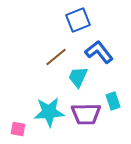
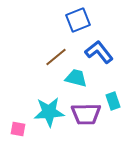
cyan trapezoid: moved 2 px left, 1 px down; rotated 80 degrees clockwise
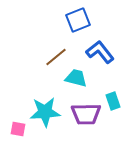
blue L-shape: moved 1 px right
cyan star: moved 4 px left
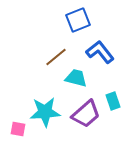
purple trapezoid: rotated 40 degrees counterclockwise
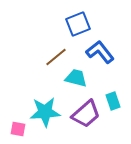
blue square: moved 4 px down
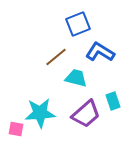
blue L-shape: rotated 20 degrees counterclockwise
cyan star: moved 5 px left, 1 px down
pink square: moved 2 px left
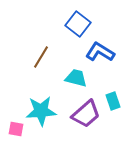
blue square: rotated 30 degrees counterclockwise
brown line: moved 15 px left; rotated 20 degrees counterclockwise
cyan star: moved 1 px right, 2 px up
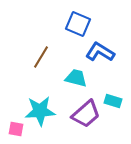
blue square: rotated 15 degrees counterclockwise
cyan rectangle: rotated 54 degrees counterclockwise
cyan star: moved 1 px left
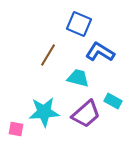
blue square: moved 1 px right
brown line: moved 7 px right, 2 px up
cyan trapezoid: moved 2 px right
cyan rectangle: rotated 12 degrees clockwise
cyan star: moved 4 px right, 1 px down
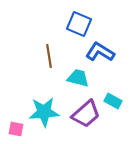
brown line: moved 1 px right, 1 px down; rotated 40 degrees counterclockwise
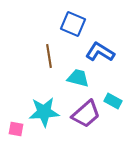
blue square: moved 6 px left
